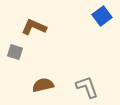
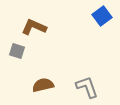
gray square: moved 2 px right, 1 px up
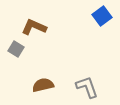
gray square: moved 1 px left, 2 px up; rotated 14 degrees clockwise
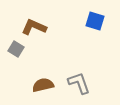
blue square: moved 7 px left, 5 px down; rotated 36 degrees counterclockwise
gray L-shape: moved 8 px left, 4 px up
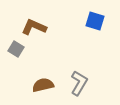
gray L-shape: rotated 50 degrees clockwise
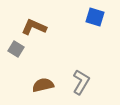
blue square: moved 4 px up
gray L-shape: moved 2 px right, 1 px up
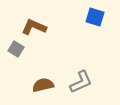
gray L-shape: rotated 35 degrees clockwise
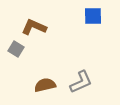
blue square: moved 2 px left, 1 px up; rotated 18 degrees counterclockwise
brown semicircle: moved 2 px right
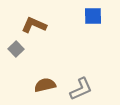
brown L-shape: moved 2 px up
gray square: rotated 14 degrees clockwise
gray L-shape: moved 7 px down
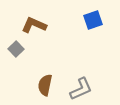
blue square: moved 4 px down; rotated 18 degrees counterclockwise
brown semicircle: rotated 65 degrees counterclockwise
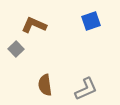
blue square: moved 2 px left, 1 px down
brown semicircle: rotated 20 degrees counterclockwise
gray L-shape: moved 5 px right
